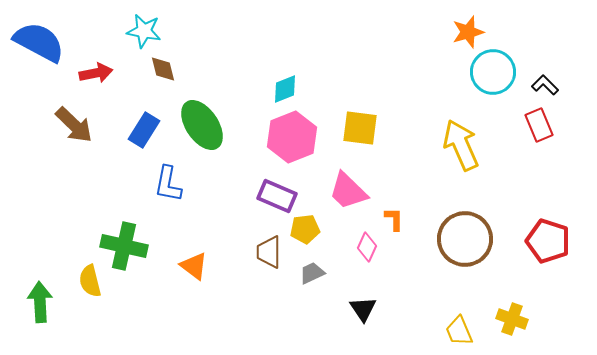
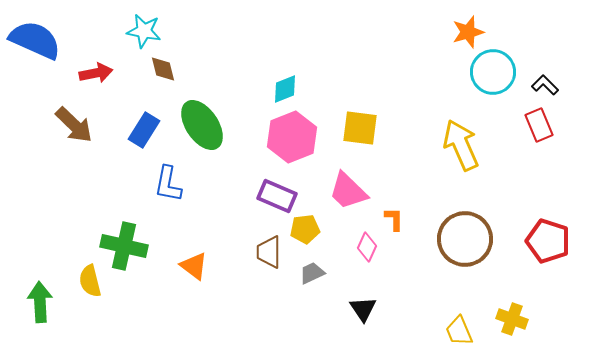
blue semicircle: moved 4 px left, 2 px up; rotated 4 degrees counterclockwise
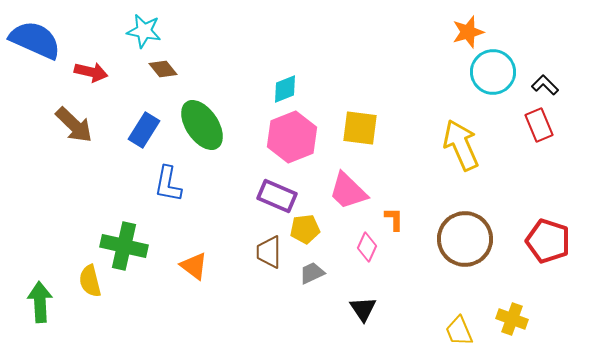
brown diamond: rotated 24 degrees counterclockwise
red arrow: moved 5 px left, 1 px up; rotated 24 degrees clockwise
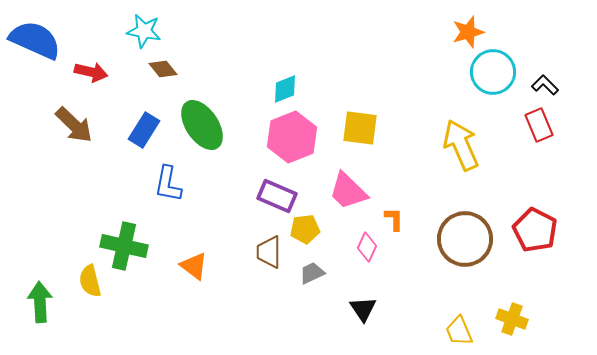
red pentagon: moved 13 px left, 11 px up; rotated 9 degrees clockwise
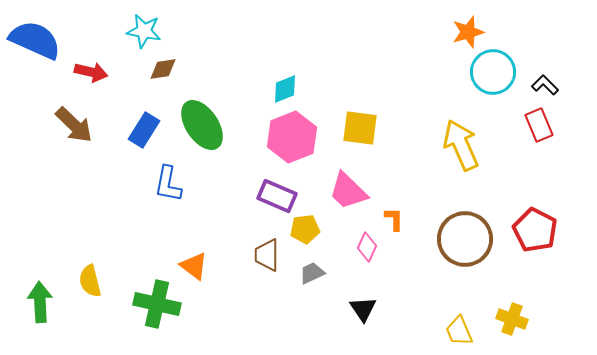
brown diamond: rotated 60 degrees counterclockwise
green cross: moved 33 px right, 58 px down
brown trapezoid: moved 2 px left, 3 px down
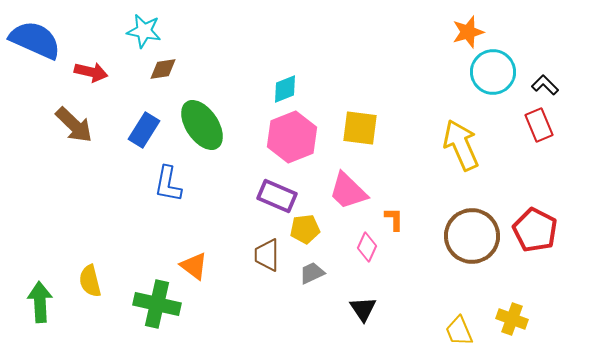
brown circle: moved 7 px right, 3 px up
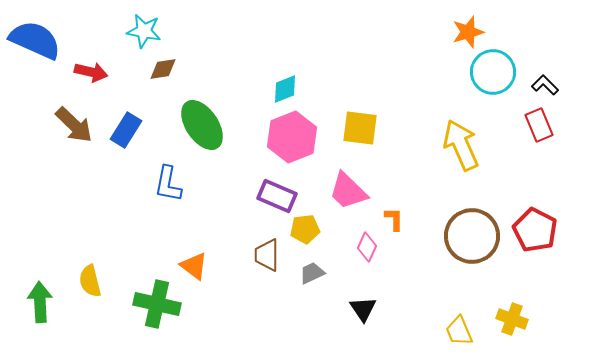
blue rectangle: moved 18 px left
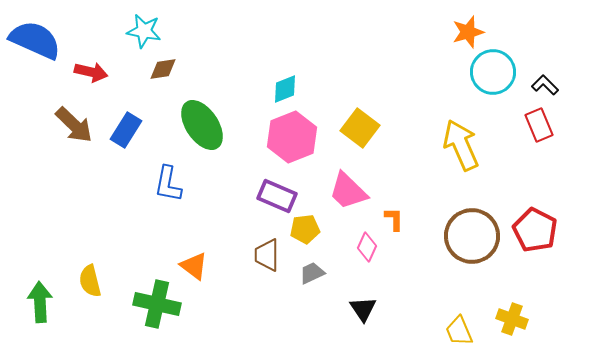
yellow square: rotated 30 degrees clockwise
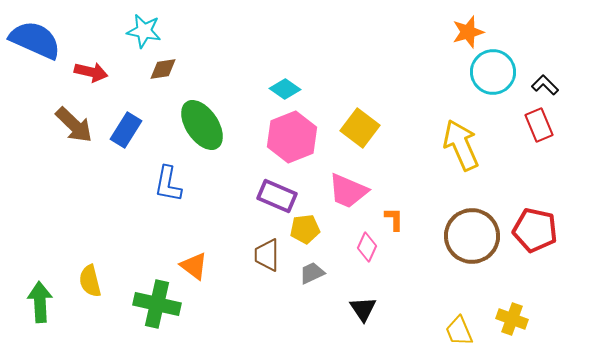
cyan diamond: rotated 56 degrees clockwise
pink trapezoid: rotated 21 degrees counterclockwise
red pentagon: rotated 15 degrees counterclockwise
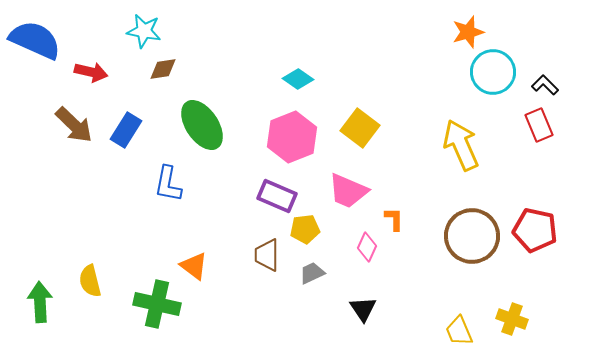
cyan diamond: moved 13 px right, 10 px up
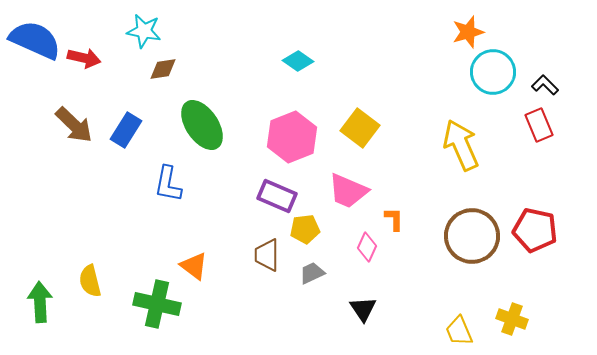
red arrow: moved 7 px left, 14 px up
cyan diamond: moved 18 px up
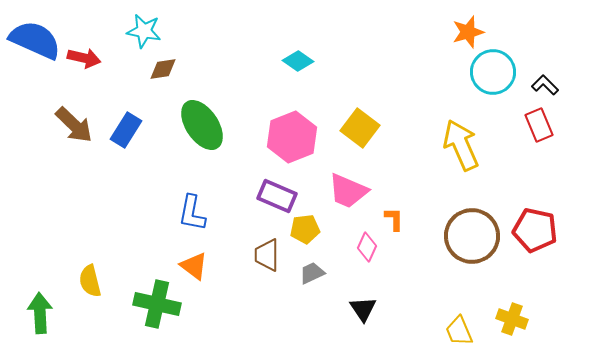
blue L-shape: moved 24 px right, 29 px down
green arrow: moved 11 px down
